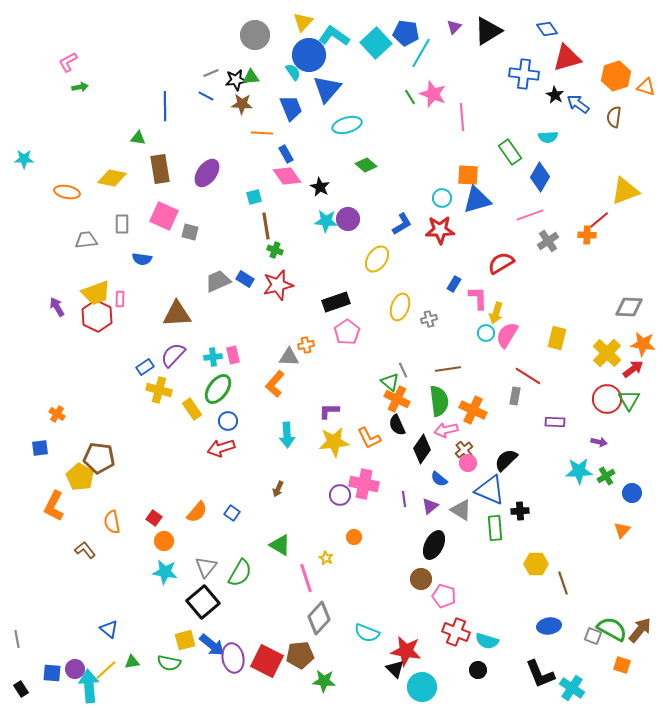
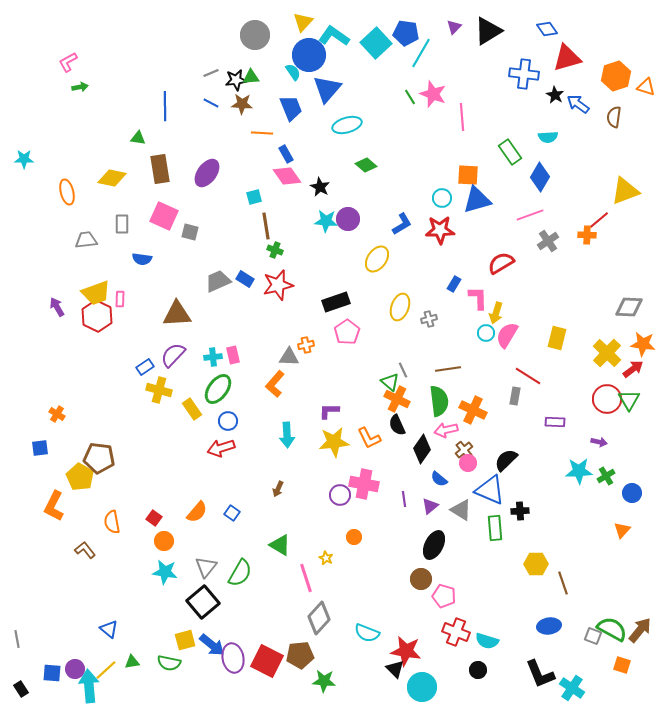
blue line at (206, 96): moved 5 px right, 7 px down
orange ellipse at (67, 192): rotated 65 degrees clockwise
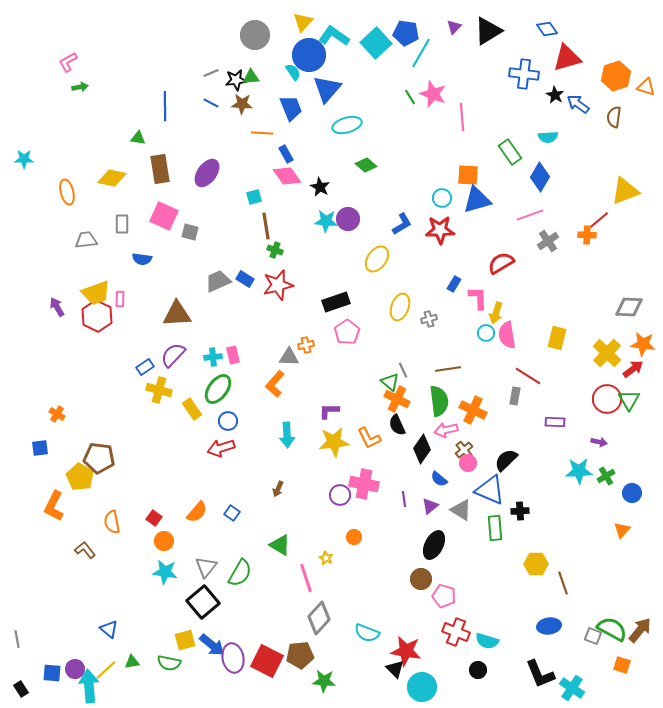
pink semicircle at (507, 335): rotated 40 degrees counterclockwise
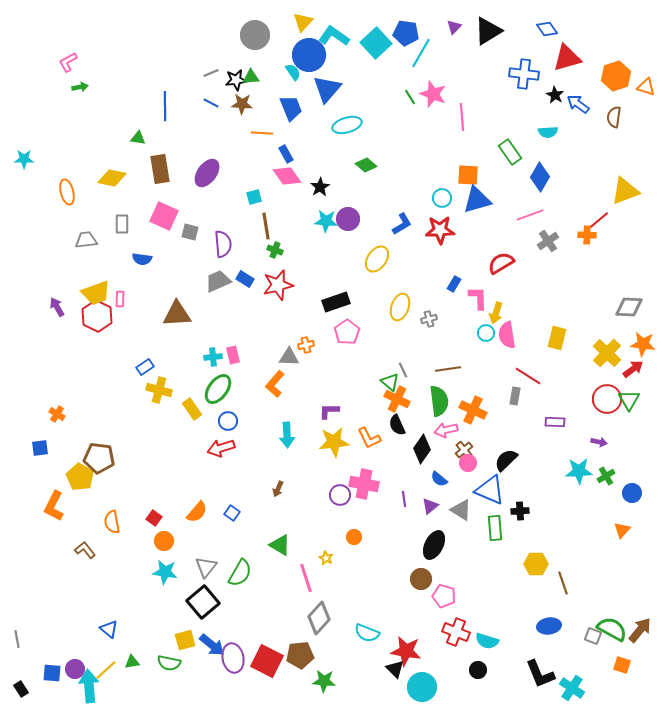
cyan semicircle at (548, 137): moved 5 px up
black star at (320, 187): rotated 12 degrees clockwise
purple semicircle at (173, 355): moved 50 px right, 111 px up; rotated 132 degrees clockwise
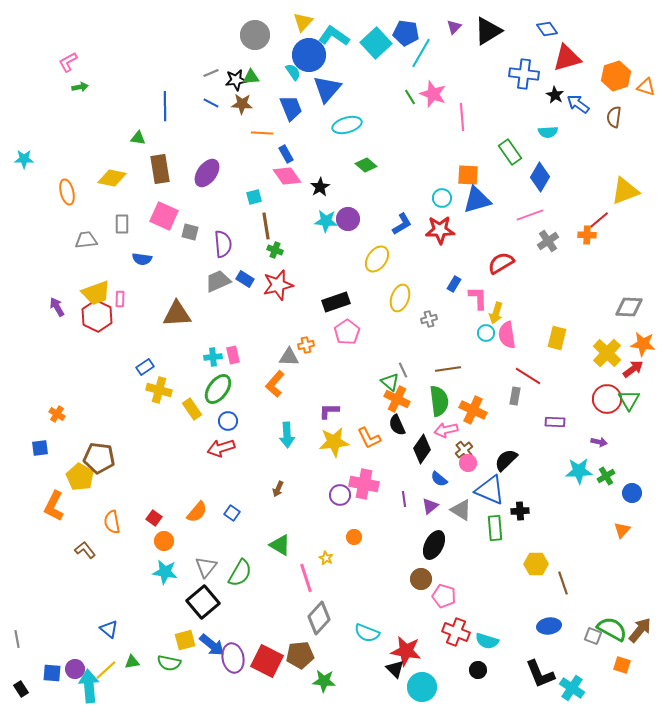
yellow ellipse at (400, 307): moved 9 px up
